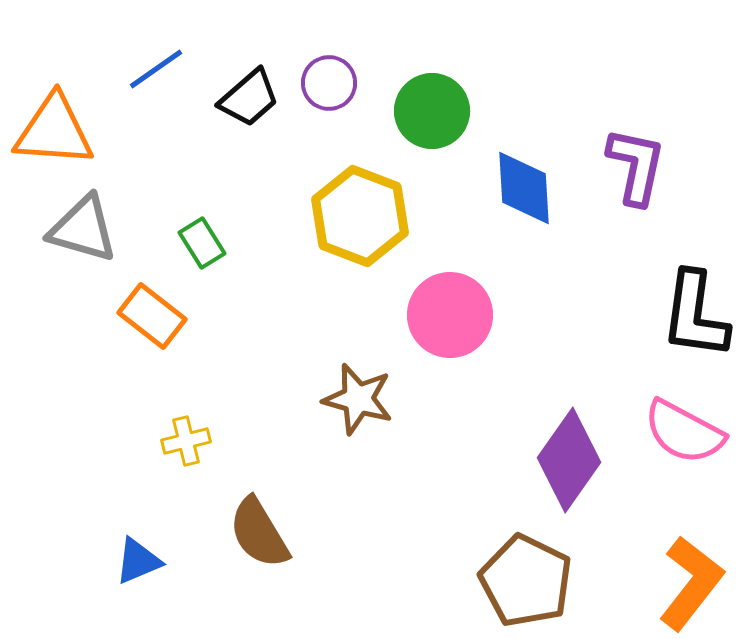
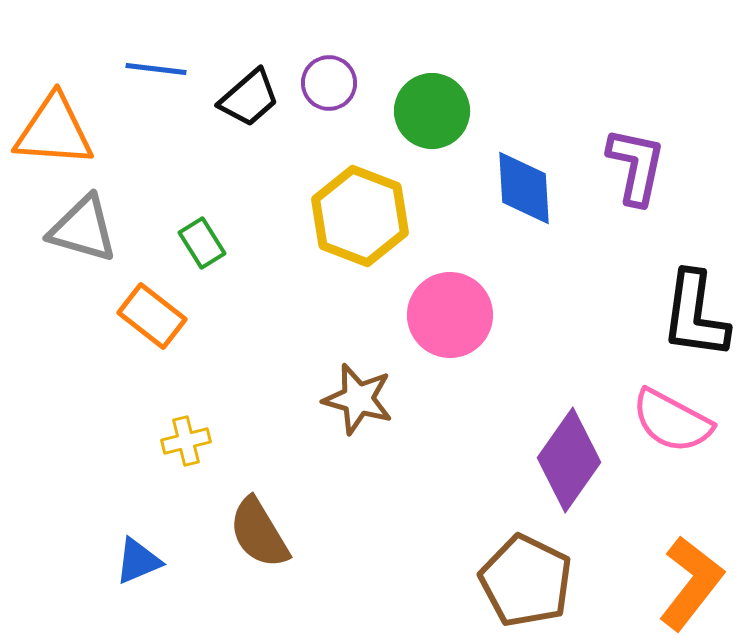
blue line: rotated 42 degrees clockwise
pink semicircle: moved 12 px left, 11 px up
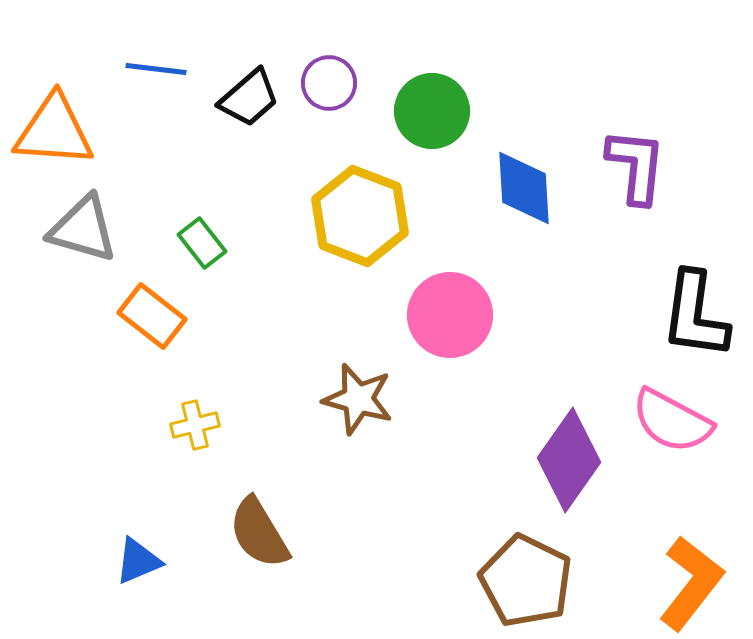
purple L-shape: rotated 6 degrees counterclockwise
green rectangle: rotated 6 degrees counterclockwise
yellow cross: moved 9 px right, 16 px up
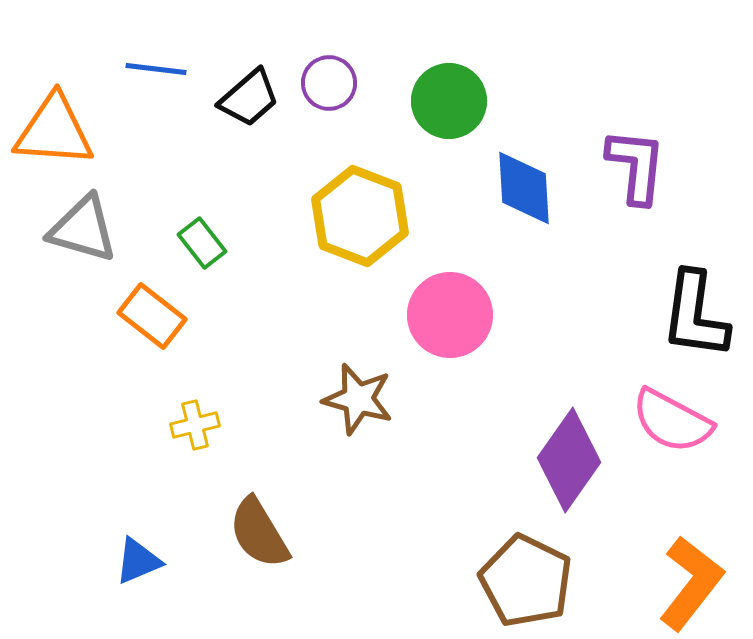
green circle: moved 17 px right, 10 px up
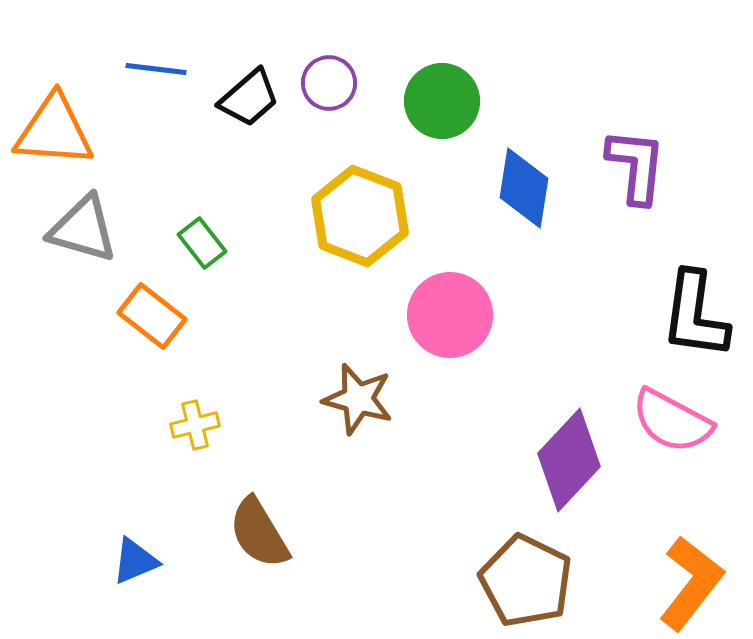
green circle: moved 7 px left
blue diamond: rotated 12 degrees clockwise
purple diamond: rotated 8 degrees clockwise
blue triangle: moved 3 px left
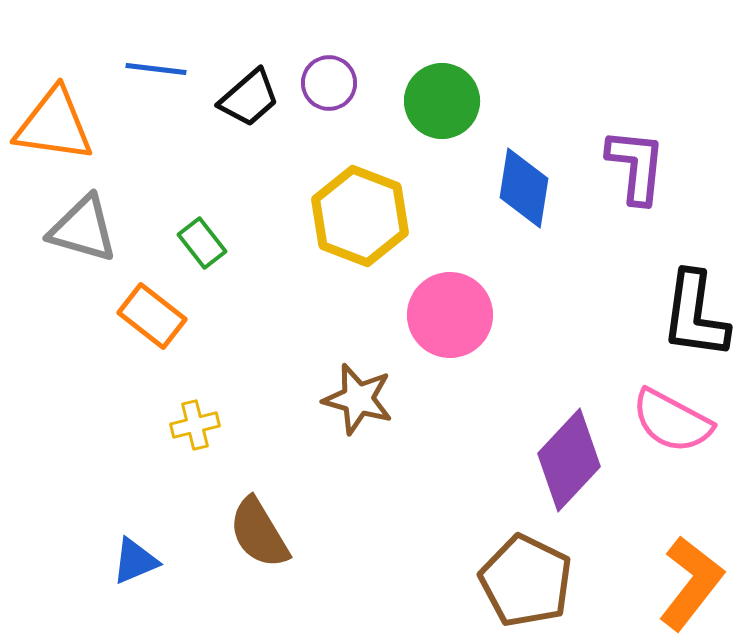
orange triangle: moved 6 px up; rotated 4 degrees clockwise
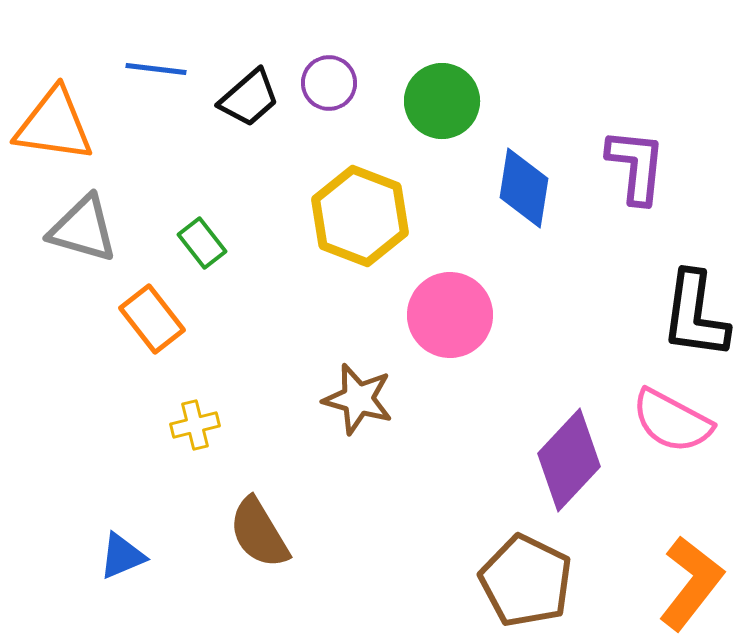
orange rectangle: moved 3 px down; rotated 14 degrees clockwise
blue triangle: moved 13 px left, 5 px up
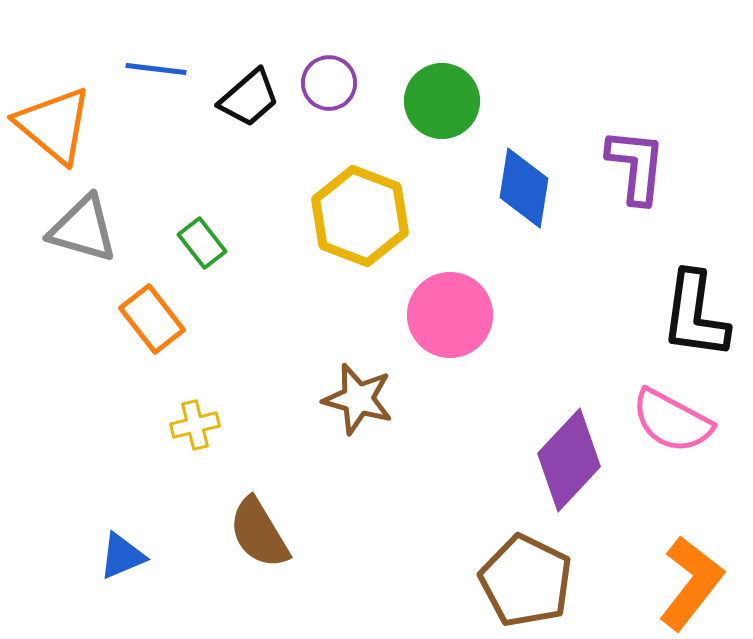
orange triangle: rotated 32 degrees clockwise
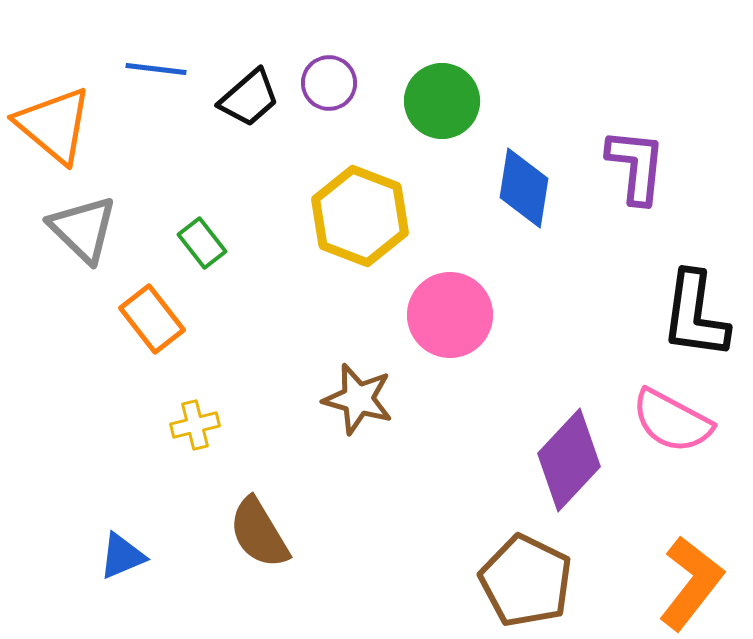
gray triangle: rotated 28 degrees clockwise
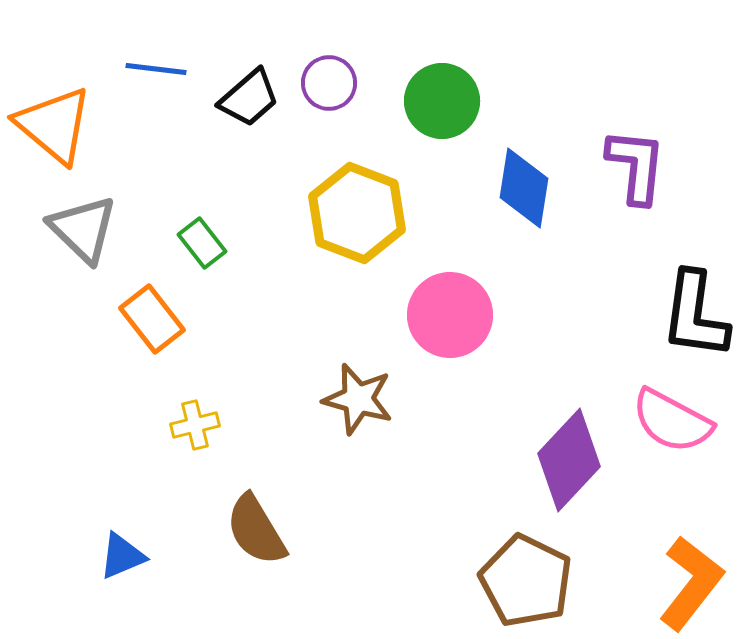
yellow hexagon: moved 3 px left, 3 px up
brown semicircle: moved 3 px left, 3 px up
